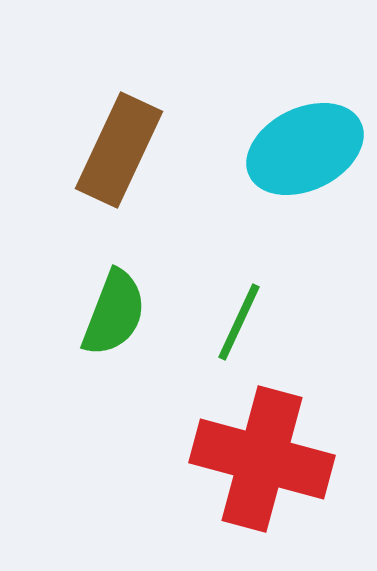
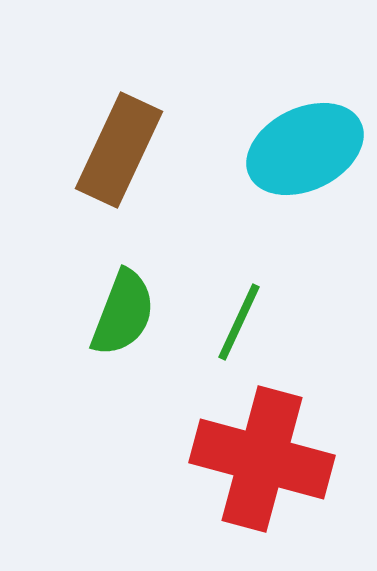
green semicircle: moved 9 px right
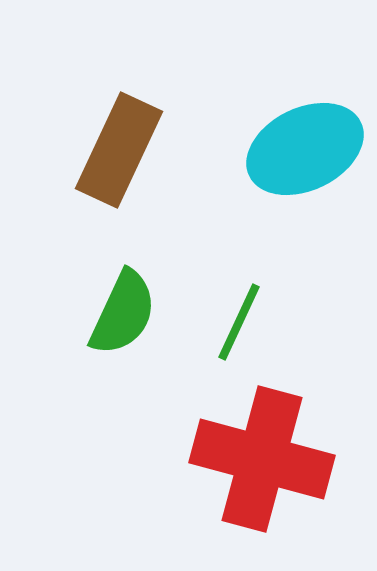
green semicircle: rotated 4 degrees clockwise
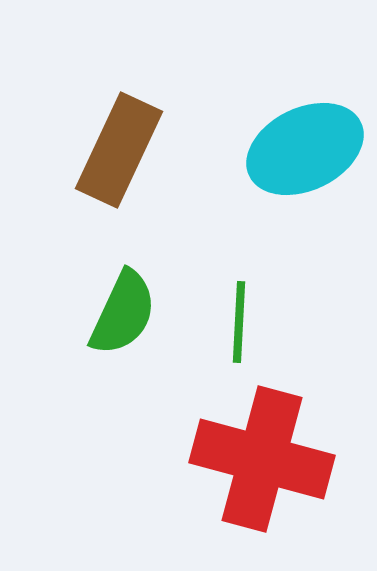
green line: rotated 22 degrees counterclockwise
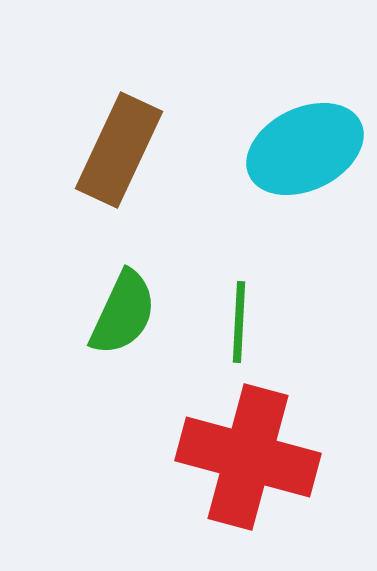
red cross: moved 14 px left, 2 px up
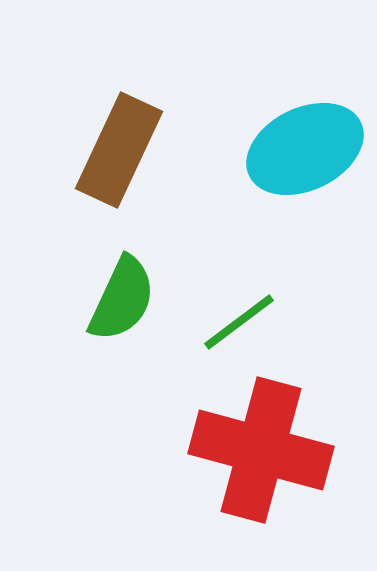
green semicircle: moved 1 px left, 14 px up
green line: rotated 50 degrees clockwise
red cross: moved 13 px right, 7 px up
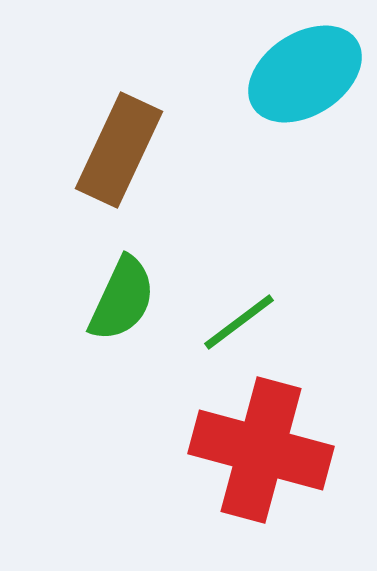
cyan ellipse: moved 75 px up; rotated 7 degrees counterclockwise
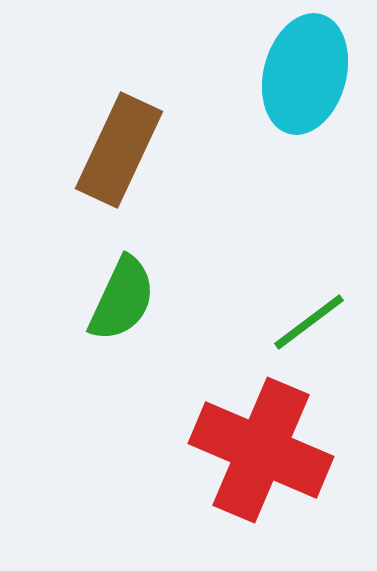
cyan ellipse: rotated 42 degrees counterclockwise
green line: moved 70 px right
red cross: rotated 8 degrees clockwise
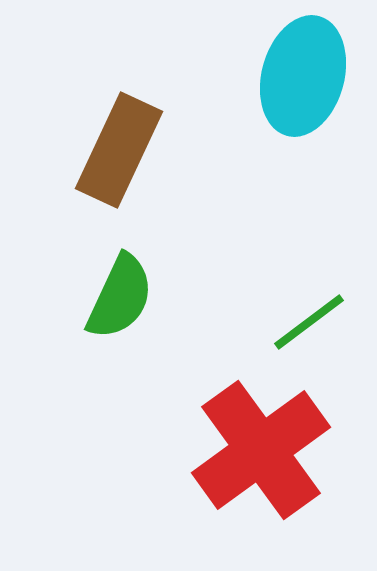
cyan ellipse: moved 2 px left, 2 px down
green semicircle: moved 2 px left, 2 px up
red cross: rotated 31 degrees clockwise
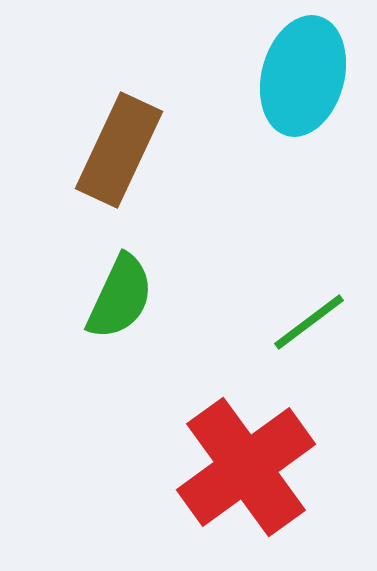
red cross: moved 15 px left, 17 px down
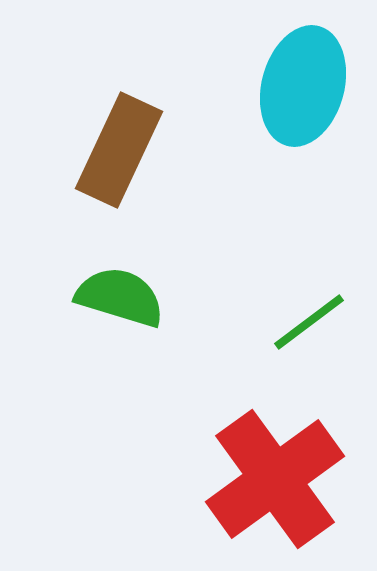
cyan ellipse: moved 10 px down
green semicircle: rotated 98 degrees counterclockwise
red cross: moved 29 px right, 12 px down
